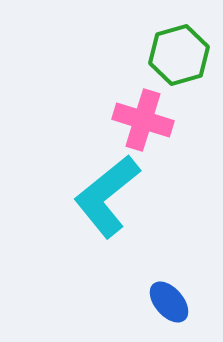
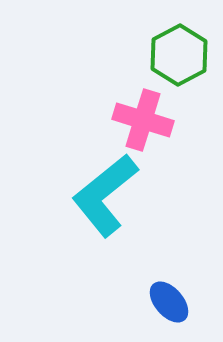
green hexagon: rotated 12 degrees counterclockwise
cyan L-shape: moved 2 px left, 1 px up
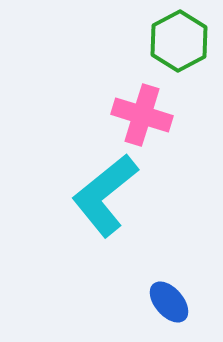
green hexagon: moved 14 px up
pink cross: moved 1 px left, 5 px up
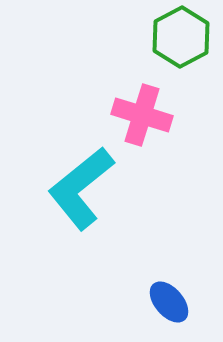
green hexagon: moved 2 px right, 4 px up
cyan L-shape: moved 24 px left, 7 px up
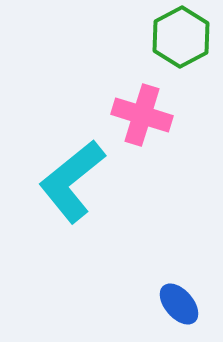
cyan L-shape: moved 9 px left, 7 px up
blue ellipse: moved 10 px right, 2 px down
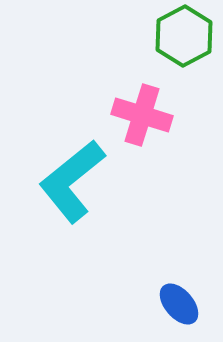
green hexagon: moved 3 px right, 1 px up
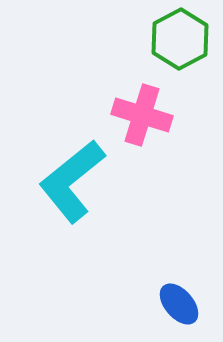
green hexagon: moved 4 px left, 3 px down
